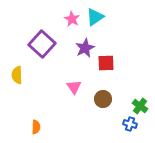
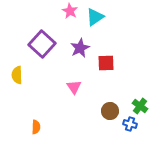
pink star: moved 2 px left, 8 px up
purple star: moved 5 px left
brown circle: moved 7 px right, 12 px down
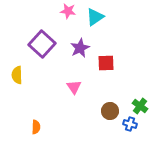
pink star: moved 2 px left; rotated 21 degrees counterclockwise
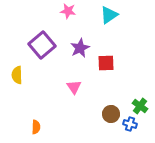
cyan triangle: moved 14 px right, 2 px up
purple square: moved 1 px down; rotated 8 degrees clockwise
brown circle: moved 1 px right, 3 px down
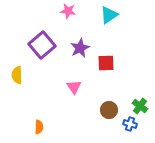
brown circle: moved 2 px left, 4 px up
orange semicircle: moved 3 px right
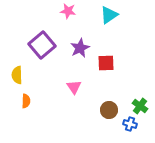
orange semicircle: moved 13 px left, 26 px up
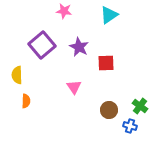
pink star: moved 4 px left
purple star: moved 1 px left, 1 px up; rotated 18 degrees counterclockwise
blue cross: moved 2 px down
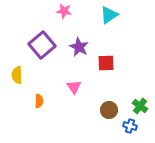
orange semicircle: moved 13 px right
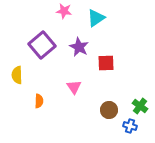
cyan triangle: moved 13 px left, 3 px down
